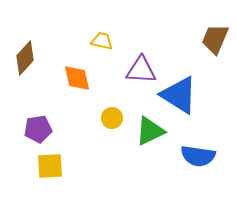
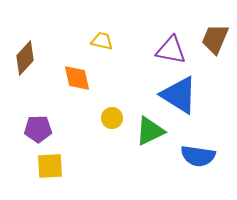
purple triangle: moved 30 px right, 20 px up; rotated 8 degrees clockwise
purple pentagon: rotated 8 degrees clockwise
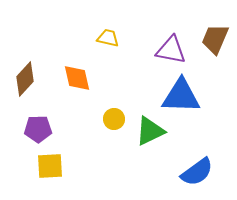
yellow trapezoid: moved 6 px right, 3 px up
brown diamond: moved 21 px down
blue triangle: moved 2 px right, 1 px down; rotated 30 degrees counterclockwise
yellow circle: moved 2 px right, 1 px down
blue semicircle: moved 1 px left, 16 px down; rotated 44 degrees counterclockwise
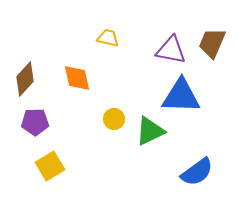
brown trapezoid: moved 3 px left, 4 px down
purple pentagon: moved 3 px left, 7 px up
yellow square: rotated 28 degrees counterclockwise
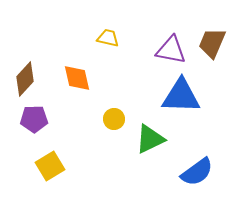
purple pentagon: moved 1 px left, 3 px up
green triangle: moved 8 px down
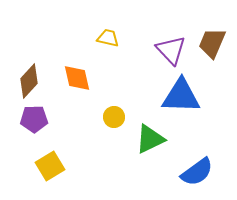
purple triangle: rotated 36 degrees clockwise
brown diamond: moved 4 px right, 2 px down
yellow circle: moved 2 px up
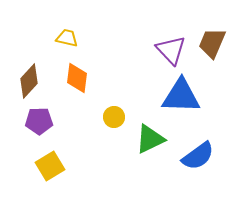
yellow trapezoid: moved 41 px left
orange diamond: rotated 20 degrees clockwise
purple pentagon: moved 5 px right, 2 px down
blue semicircle: moved 1 px right, 16 px up
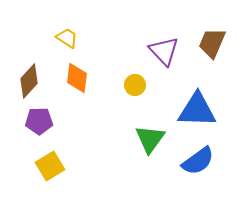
yellow trapezoid: rotated 20 degrees clockwise
purple triangle: moved 7 px left, 1 px down
blue triangle: moved 16 px right, 14 px down
yellow circle: moved 21 px right, 32 px up
green triangle: rotated 28 degrees counterclockwise
blue semicircle: moved 5 px down
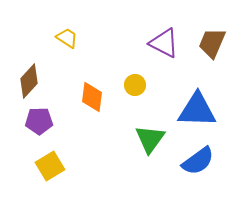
purple triangle: moved 8 px up; rotated 20 degrees counterclockwise
orange diamond: moved 15 px right, 19 px down
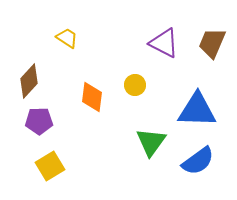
green triangle: moved 1 px right, 3 px down
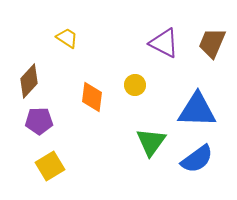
blue semicircle: moved 1 px left, 2 px up
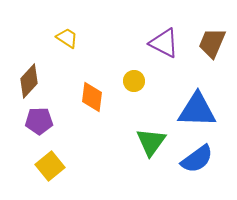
yellow circle: moved 1 px left, 4 px up
yellow square: rotated 8 degrees counterclockwise
